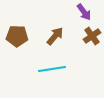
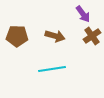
purple arrow: moved 1 px left, 2 px down
brown arrow: rotated 66 degrees clockwise
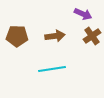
purple arrow: rotated 30 degrees counterclockwise
brown arrow: rotated 24 degrees counterclockwise
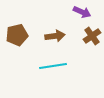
purple arrow: moved 1 px left, 2 px up
brown pentagon: moved 1 px up; rotated 15 degrees counterclockwise
cyan line: moved 1 px right, 3 px up
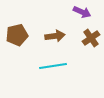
brown cross: moved 1 px left, 2 px down
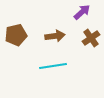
purple arrow: rotated 66 degrees counterclockwise
brown pentagon: moved 1 px left
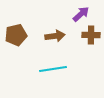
purple arrow: moved 1 px left, 2 px down
brown cross: moved 3 px up; rotated 36 degrees clockwise
cyan line: moved 3 px down
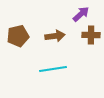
brown pentagon: moved 2 px right, 1 px down
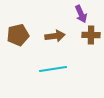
purple arrow: rotated 108 degrees clockwise
brown pentagon: moved 1 px up
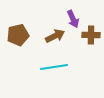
purple arrow: moved 8 px left, 5 px down
brown arrow: rotated 18 degrees counterclockwise
cyan line: moved 1 px right, 2 px up
